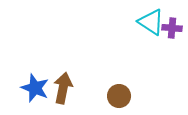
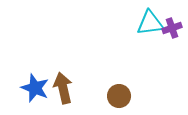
cyan triangle: moved 1 px left, 1 px down; rotated 40 degrees counterclockwise
purple cross: rotated 24 degrees counterclockwise
brown arrow: rotated 24 degrees counterclockwise
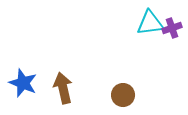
blue star: moved 12 px left, 5 px up
brown circle: moved 4 px right, 1 px up
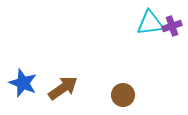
purple cross: moved 2 px up
brown arrow: rotated 68 degrees clockwise
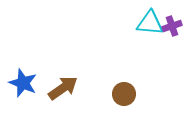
cyan triangle: rotated 12 degrees clockwise
brown circle: moved 1 px right, 1 px up
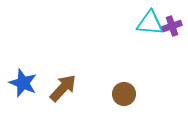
brown arrow: rotated 12 degrees counterclockwise
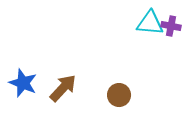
purple cross: moved 1 px left; rotated 30 degrees clockwise
brown circle: moved 5 px left, 1 px down
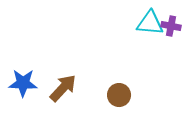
blue star: rotated 20 degrees counterclockwise
